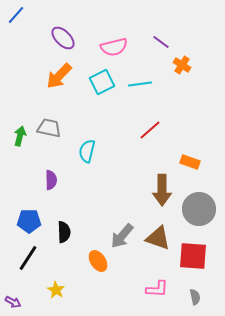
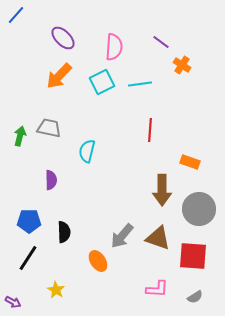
pink semicircle: rotated 72 degrees counterclockwise
red line: rotated 45 degrees counterclockwise
gray semicircle: rotated 70 degrees clockwise
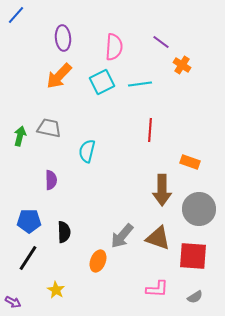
purple ellipse: rotated 40 degrees clockwise
orange ellipse: rotated 55 degrees clockwise
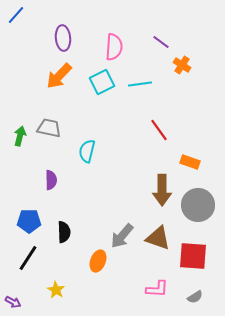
red line: moved 9 px right; rotated 40 degrees counterclockwise
gray circle: moved 1 px left, 4 px up
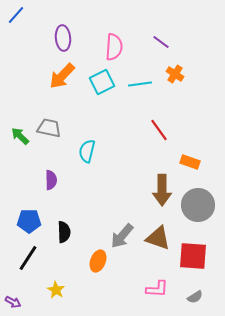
orange cross: moved 7 px left, 9 px down
orange arrow: moved 3 px right
green arrow: rotated 60 degrees counterclockwise
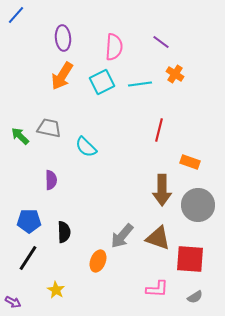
orange arrow: rotated 12 degrees counterclockwise
red line: rotated 50 degrees clockwise
cyan semicircle: moved 1 px left, 4 px up; rotated 60 degrees counterclockwise
red square: moved 3 px left, 3 px down
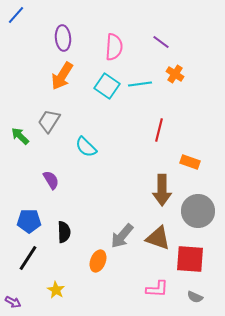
cyan square: moved 5 px right, 4 px down; rotated 30 degrees counterclockwise
gray trapezoid: moved 7 px up; rotated 70 degrees counterclockwise
purple semicircle: rotated 30 degrees counterclockwise
gray circle: moved 6 px down
gray semicircle: rotated 56 degrees clockwise
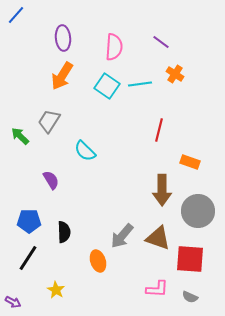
cyan semicircle: moved 1 px left, 4 px down
orange ellipse: rotated 40 degrees counterclockwise
gray semicircle: moved 5 px left
